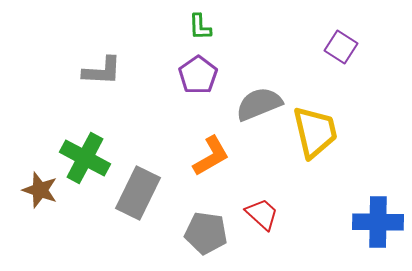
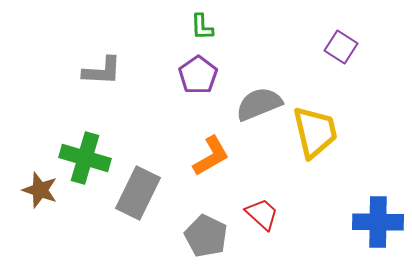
green L-shape: moved 2 px right
green cross: rotated 12 degrees counterclockwise
gray pentagon: moved 3 px down; rotated 18 degrees clockwise
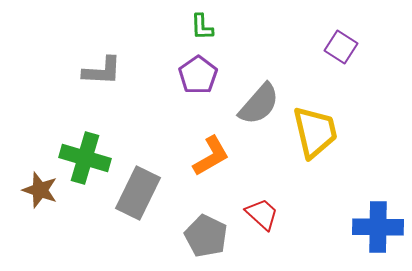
gray semicircle: rotated 153 degrees clockwise
blue cross: moved 5 px down
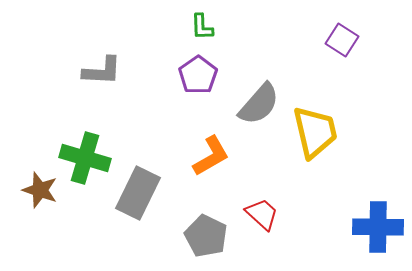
purple square: moved 1 px right, 7 px up
